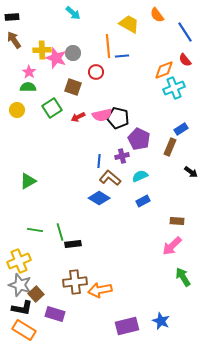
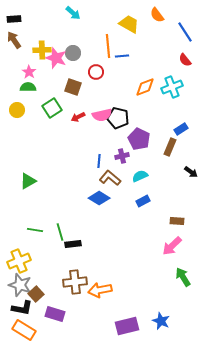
black rectangle at (12, 17): moved 2 px right, 2 px down
orange diamond at (164, 70): moved 19 px left, 17 px down
cyan cross at (174, 88): moved 2 px left, 1 px up
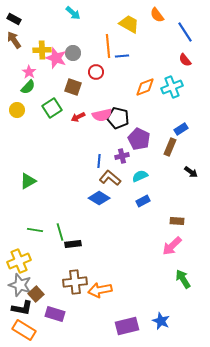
black rectangle at (14, 19): rotated 32 degrees clockwise
green semicircle at (28, 87): rotated 133 degrees clockwise
green arrow at (183, 277): moved 2 px down
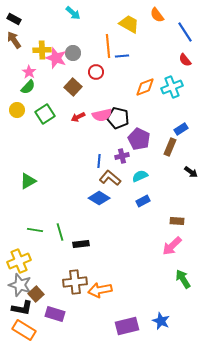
brown square at (73, 87): rotated 24 degrees clockwise
green square at (52, 108): moved 7 px left, 6 px down
black rectangle at (73, 244): moved 8 px right
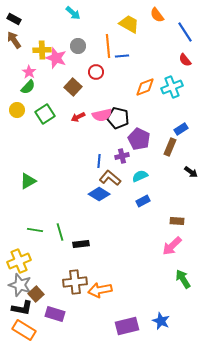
gray circle at (73, 53): moved 5 px right, 7 px up
blue diamond at (99, 198): moved 4 px up
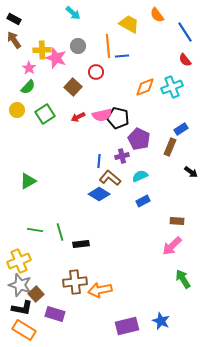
pink star at (29, 72): moved 4 px up
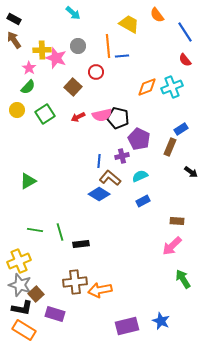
orange diamond at (145, 87): moved 2 px right
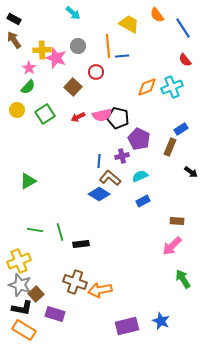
blue line at (185, 32): moved 2 px left, 4 px up
brown cross at (75, 282): rotated 25 degrees clockwise
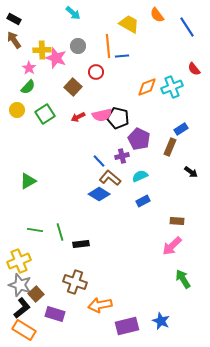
blue line at (183, 28): moved 4 px right, 1 px up
red semicircle at (185, 60): moved 9 px right, 9 px down
blue line at (99, 161): rotated 48 degrees counterclockwise
orange arrow at (100, 290): moved 15 px down
black L-shape at (22, 308): rotated 50 degrees counterclockwise
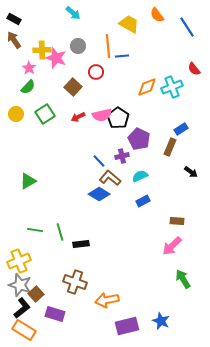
yellow circle at (17, 110): moved 1 px left, 4 px down
black pentagon at (118, 118): rotated 20 degrees clockwise
orange arrow at (100, 305): moved 7 px right, 5 px up
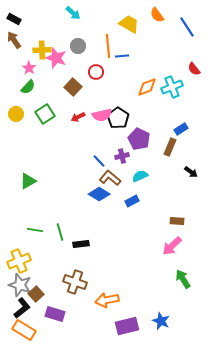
blue rectangle at (143, 201): moved 11 px left
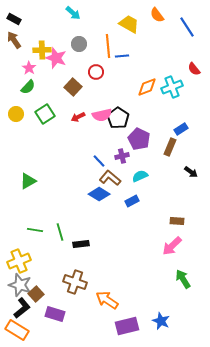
gray circle at (78, 46): moved 1 px right, 2 px up
orange arrow at (107, 300): rotated 45 degrees clockwise
orange rectangle at (24, 330): moved 7 px left
